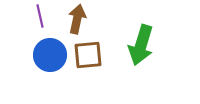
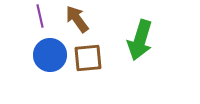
brown arrow: rotated 48 degrees counterclockwise
green arrow: moved 1 px left, 5 px up
brown square: moved 3 px down
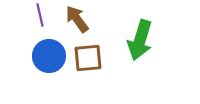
purple line: moved 1 px up
blue circle: moved 1 px left, 1 px down
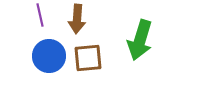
brown arrow: rotated 140 degrees counterclockwise
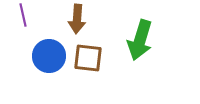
purple line: moved 17 px left
brown square: rotated 12 degrees clockwise
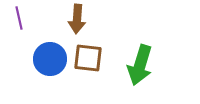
purple line: moved 4 px left, 3 px down
green arrow: moved 25 px down
blue circle: moved 1 px right, 3 px down
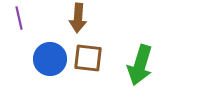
brown arrow: moved 1 px right, 1 px up
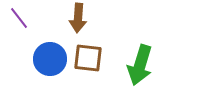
purple line: rotated 25 degrees counterclockwise
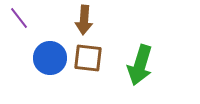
brown arrow: moved 6 px right, 2 px down
blue circle: moved 1 px up
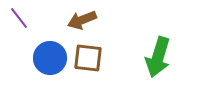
brown arrow: moved 2 px left; rotated 64 degrees clockwise
green arrow: moved 18 px right, 8 px up
